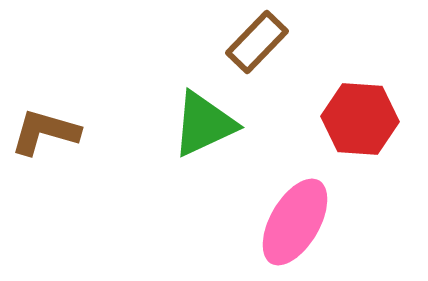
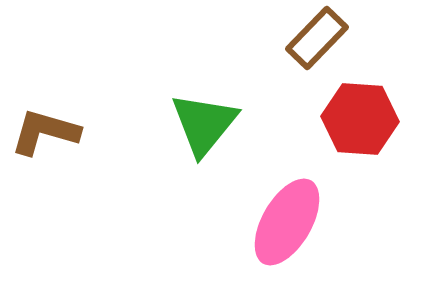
brown rectangle: moved 60 px right, 4 px up
green triangle: rotated 26 degrees counterclockwise
pink ellipse: moved 8 px left
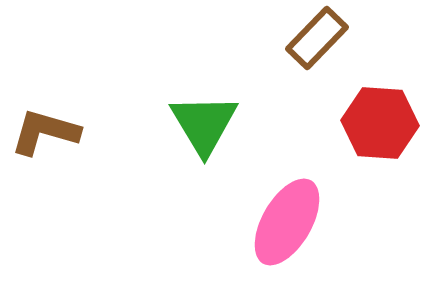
red hexagon: moved 20 px right, 4 px down
green triangle: rotated 10 degrees counterclockwise
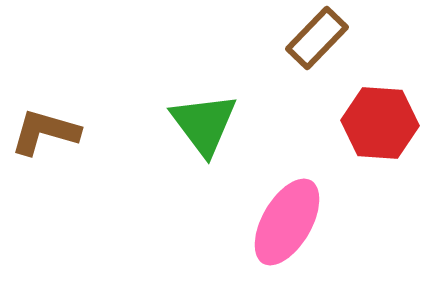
green triangle: rotated 6 degrees counterclockwise
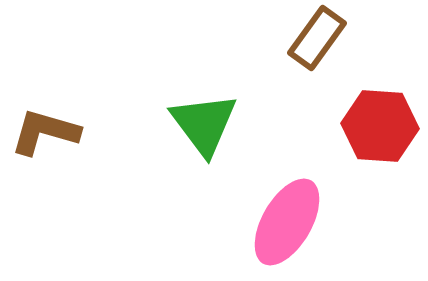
brown rectangle: rotated 8 degrees counterclockwise
red hexagon: moved 3 px down
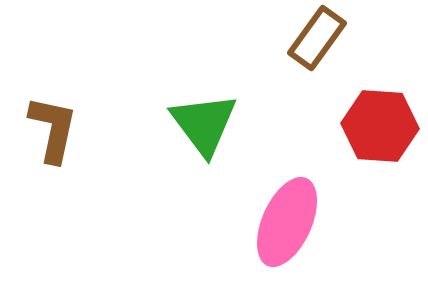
brown L-shape: moved 8 px right, 3 px up; rotated 86 degrees clockwise
pink ellipse: rotated 6 degrees counterclockwise
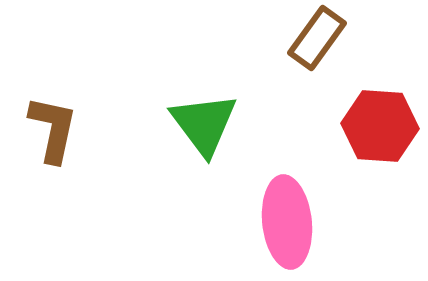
pink ellipse: rotated 30 degrees counterclockwise
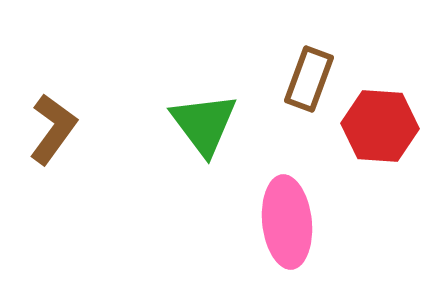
brown rectangle: moved 8 px left, 41 px down; rotated 16 degrees counterclockwise
brown L-shape: rotated 24 degrees clockwise
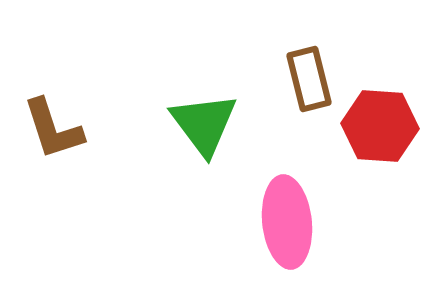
brown rectangle: rotated 34 degrees counterclockwise
brown L-shape: rotated 126 degrees clockwise
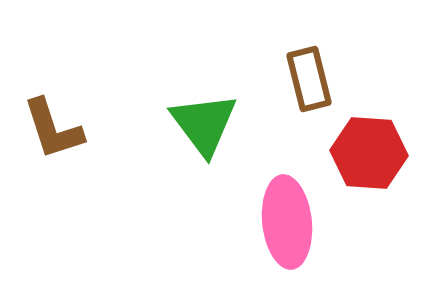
red hexagon: moved 11 px left, 27 px down
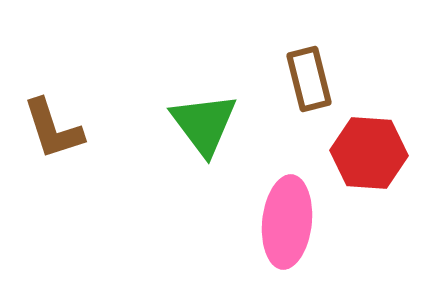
pink ellipse: rotated 12 degrees clockwise
